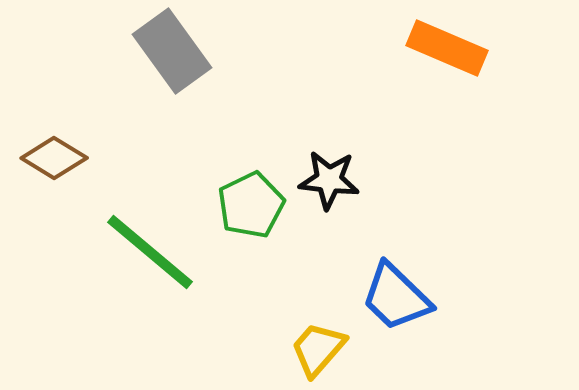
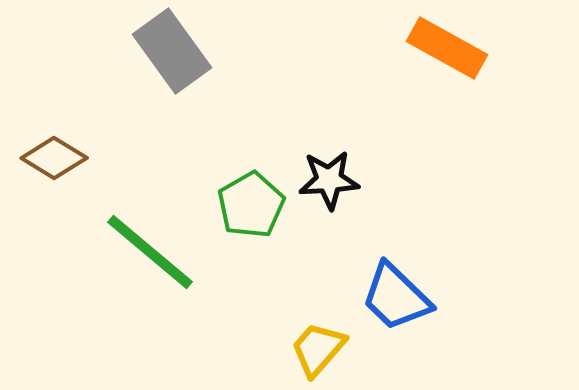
orange rectangle: rotated 6 degrees clockwise
black star: rotated 10 degrees counterclockwise
green pentagon: rotated 4 degrees counterclockwise
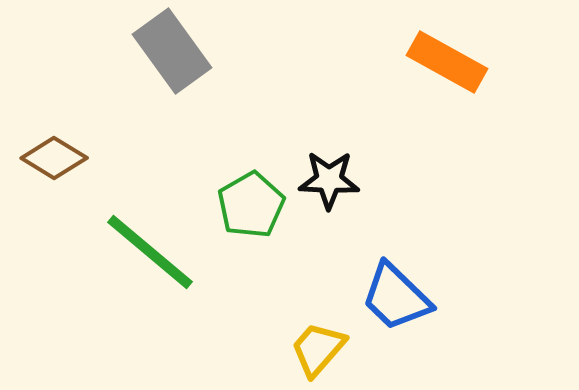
orange rectangle: moved 14 px down
black star: rotated 6 degrees clockwise
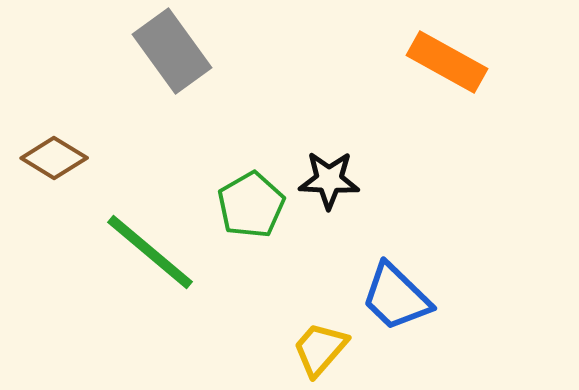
yellow trapezoid: moved 2 px right
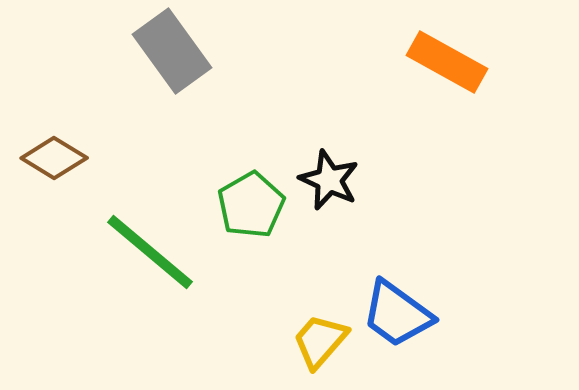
black star: rotated 22 degrees clockwise
blue trapezoid: moved 1 px right, 17 px down; rotated 8 degrees counterclockwise
yellow trapezoid: moved 8 px up
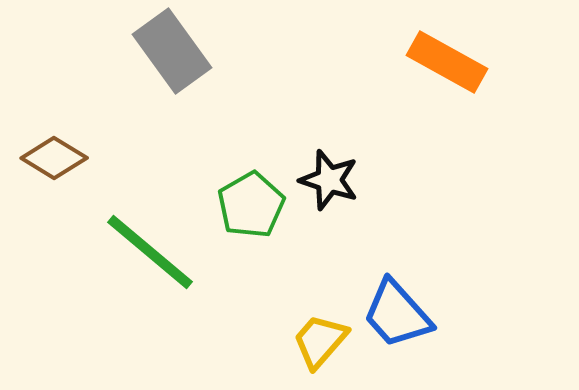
black star: rotated 6 degrees counterclockwise
blue trapezoid: rotated 12 degrees clockwise
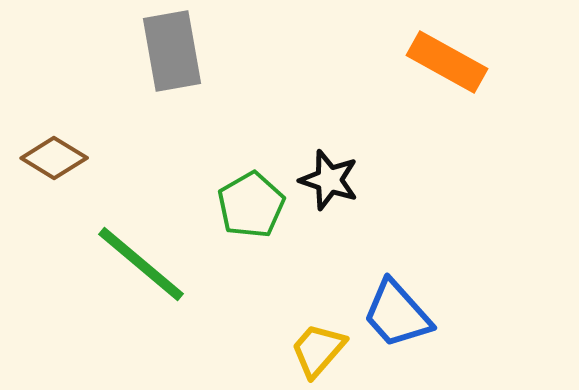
gray rectangle: rotated 26 degrees clockwise
green line: moved 9 px left, 12 px down
yellow trapezoid: moved 2 px left, 9 px down
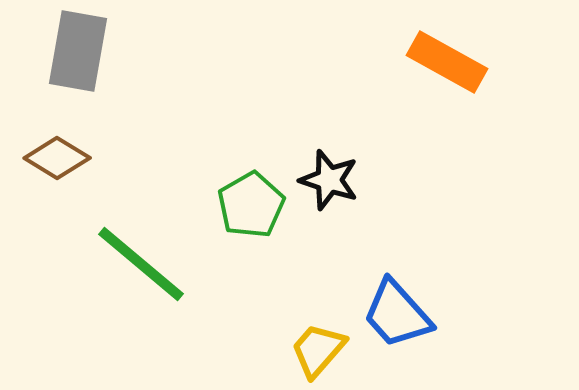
gray rectangle: moved 94 px left; rotated 20 degrees clockwise
brown diamond: moved 3 px right
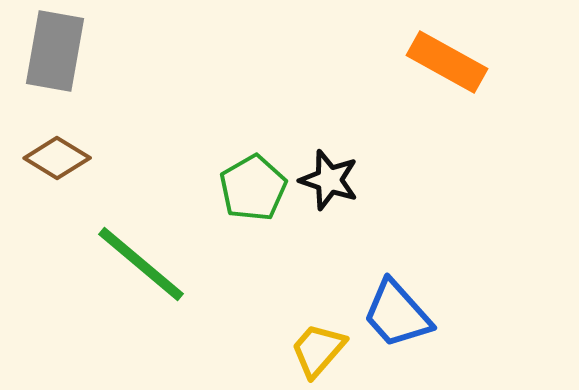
gray rectangle: moved 23 px left
green pentagon: moved 2 px right, 17 px up
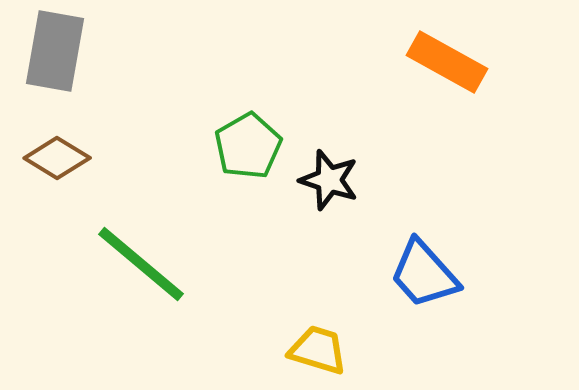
green pentagon: moved 5 px left, 42 px up
blue trapezoid: moved 27 px right, 40 px up
yellow trapezoid: rotated 66 degrees clockwise
